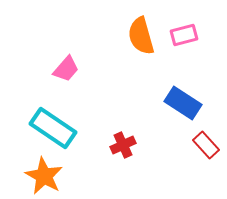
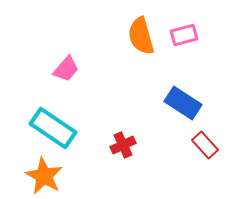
red rectangle: moved 1 px left
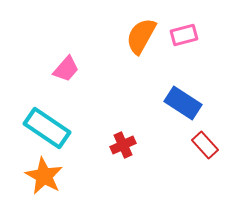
orange semicircle: rotated 45 degrees clockwise
cyan rectangle: moved 6 px left
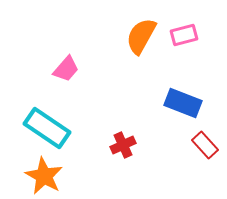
blue rectangle: rotated 12 degrees counterclockwise
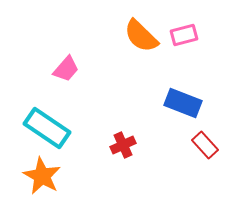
orange semicircle: rotated 75 degrees counterclockwise
orange star: moved 2 px left
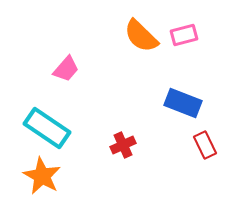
red rectangle: rotated 16 degrees clockwise
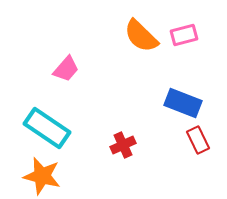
red rectangle: moved 7 px left, 5 px up
orange star: rotated 15 degrees counterclockwise
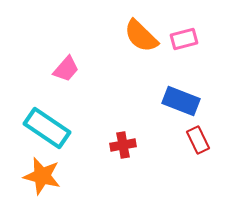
pink rectangle: moved 4 px down
blue rectangle: moved 2 px left, 2 px up
red cross: rotated 15 degrees clockwise
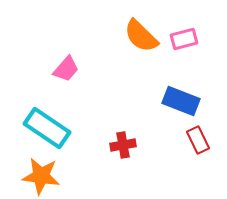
orange star: moved 1 px left; rotated 6 degrees counterclockwise
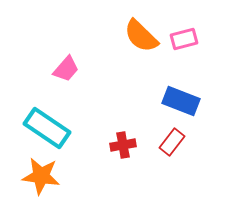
red rectangle: moved 26 px left, 2 px down; rotated 64 degrees clockwise
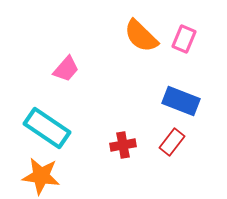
pink rectangle: rotated 52 degrees counterclockwise
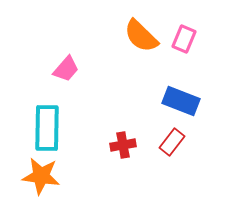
cyan rectangle: rotated 57 degrees clockwise
